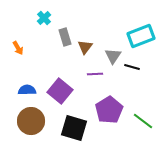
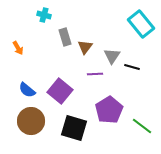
cyan cross: moved 3 px up; rotated 32 degrees counterclockwise
cyan rectangle: moved 12 px up; rotated 72 degrees clockwise
gray triangle: moved 1 px left
blue semicircle: rotated 138 degrees counterclockwise
green line: moved 1 px left, 5 px down
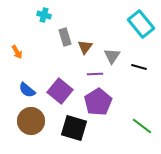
orange arrow: moved 1 px left, 4 px down
black line: moved 7 px right
purple pentagon: moved 11 px left, 8 px up
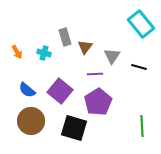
cyan cross: moved 38 px down
green line: rotated 50 degrees clockwise
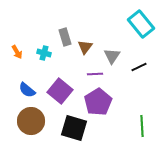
black line: rotated 42 degrees counterclockwise
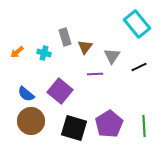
cyan rectangle: moved 4 px left
orange arrow: rotated 80 degrees clockwise
blue semicircle: moved 1 px left, 4 px down
purple pentagon: moved 11 px right, 22 px down
green line: moved 2 px right
